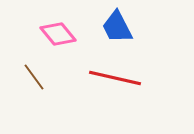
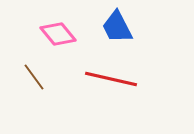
red line: moved 4 px left, 1 px down
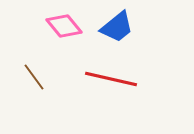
blue trapezoid: rotated 102 degrees counterclockwise
pink diamond: moved 6 px right, 8 px up
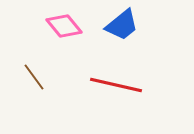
blue trapezoid: moved 5 px right, 2 px up
red line: moved 5 px right, 6 px down
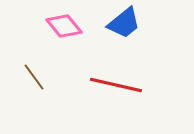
blue trapezoid: moved 2 px right, 2 px up
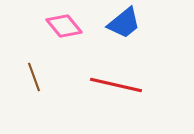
brown line: rotated 16 degrees clockwise
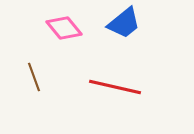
pink diamond: moved 2 px down
red line: moved 1 px left, 2 px down
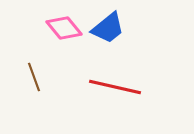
blue trapezoid: moved 16 px left, 5 px down
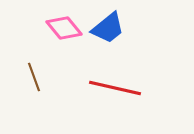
red line: moved 1 px down
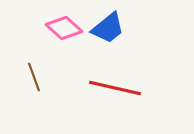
pink diamond: rotated 9 degrees counterclockwise
